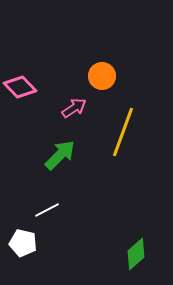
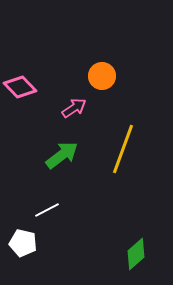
yellow line: moved 17 px down
green arrow: moved 2 px right; rotated 8 degrees clockwise
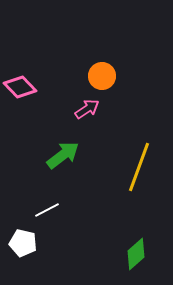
pink arrow: moved 13 px right, 1 px down
yellow line: moved 16 px right, 18 px down
green arrow: moved 1 px right
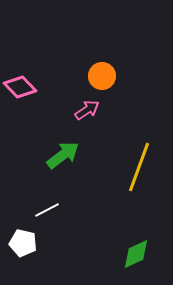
pink arrow: moved 1 px down
green diamond: rotated 16 degrees clockwise
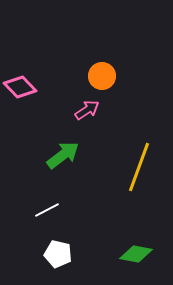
white pentagon: moved 35 px right, 11 px down
green diamond: rotated 36 degrees clockwise
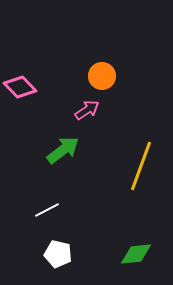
green arrow: moved 5 px up
yellow line: moved 2 px right, 1 px up
green diamond: rotated 16 degrees counterclockwise
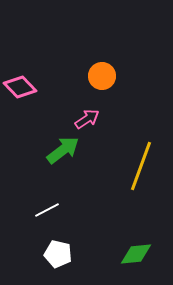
pink arrow: moved 9 px down
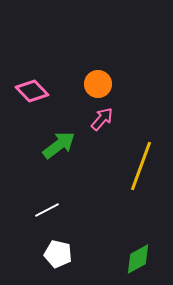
orange circle: moved 4 px left, 8 px down
pink diamond: moved 12 px right, 4 px down
pink arrow: moved 15 px right; rotated 15 degrees counterclockwise
green arrow: moved 4 px left, 5 px up
green diamond: moved 2 px right, 5 px down; rotated 24 degrees counterclockwise
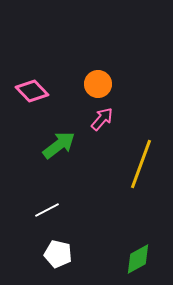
yellow line: moved 2 px up
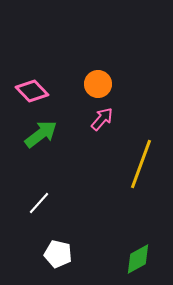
green arrow: moved 18 px left, 11 px up
white line: moved 8 px left, 7 px up; rotated 20 degrees counterclockwise
